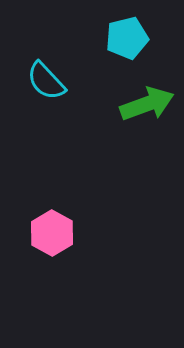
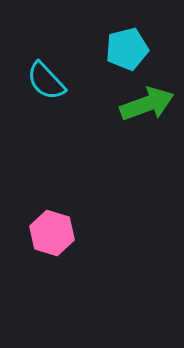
cyan pentagon: moved 11 px down
pink hexagon: rotated 12 degrees counterclockwise
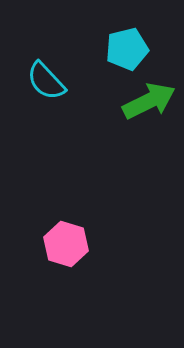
green arrow: moved 2 px right, 3 px up; rotated 6 degrees counterclockwise
pink hexagon: moved 14 px right, 11 px down
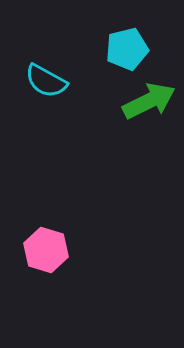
cyan semicircle: rotated 18 degrees counterclockwise
pink hexagon: moved 20 px left, 6 px down
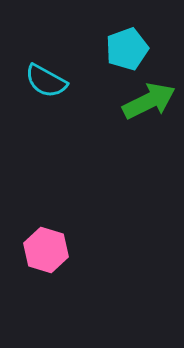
cyan pentagon: rotated 6 degrees counterclockwise
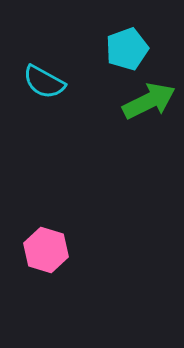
cyan semicircle: moved 2 px left, 1 px down
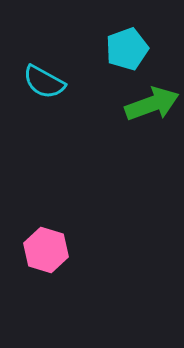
green arrow: moved 3 px right, 3 px down; rotated 6 degrees clockwise
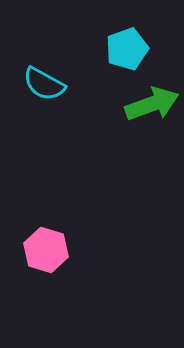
cyan semicircle: moved 2 px down
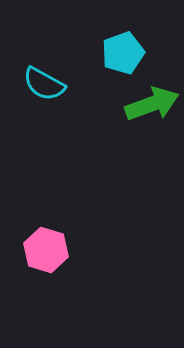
cyan pentagon: moved 4 px left, 4 px down
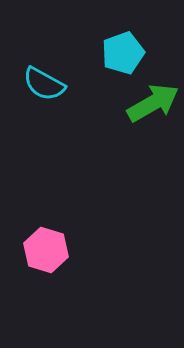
green arrow: moved 1 px right, 1 px up; rotated 10 degrees counterclockwise
